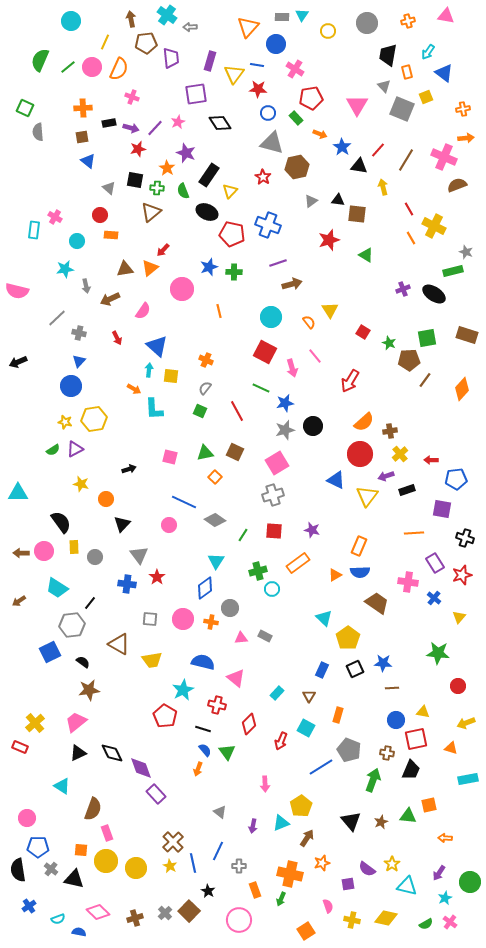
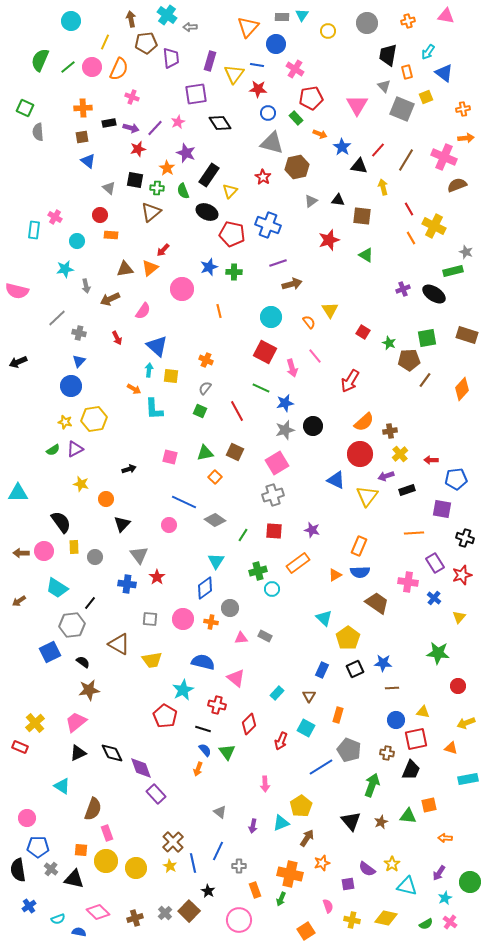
brown square at (357, 214): moved 5 px right, 2 px down
green arrow at (373, 780): moved 1 px left, 5 px down
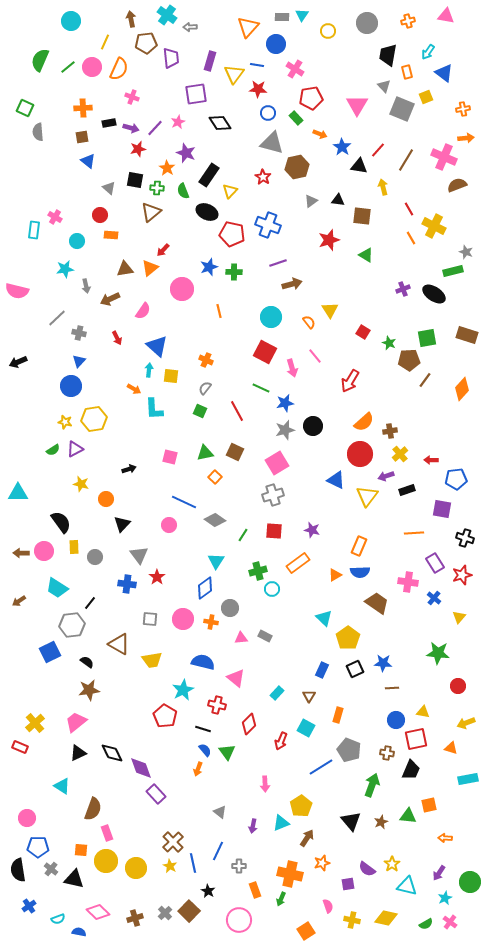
black semicircle at (83, 662): moved 4 px right
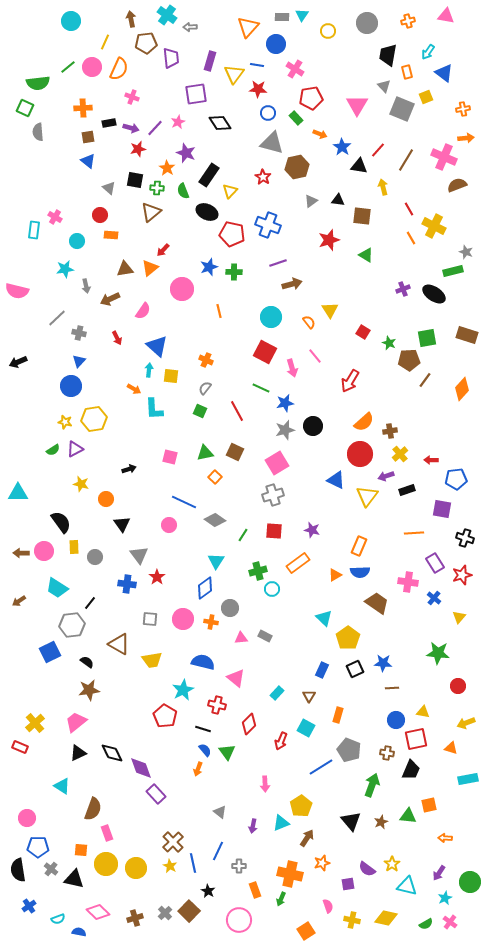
green semicircle at (40, 60): moved 2 px left, 23 px down; rotated 120 degrees counterclockwise
brown square at (82, 137): moved 6 px right
black triangle at (122, 524): rotated 18 degrees counterclockwise
yellow circle at (106, 861): moved 3 px down
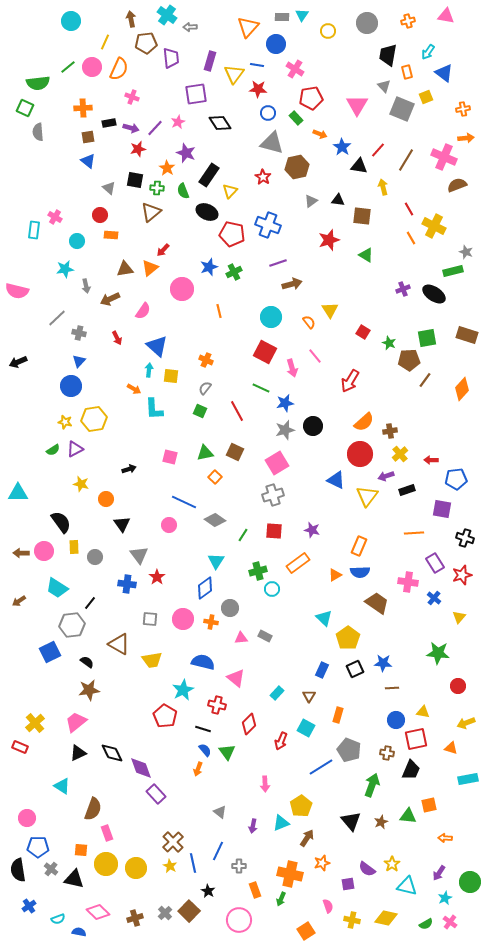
green cross at (234, 272): rotated 28 degrees counterclockwise
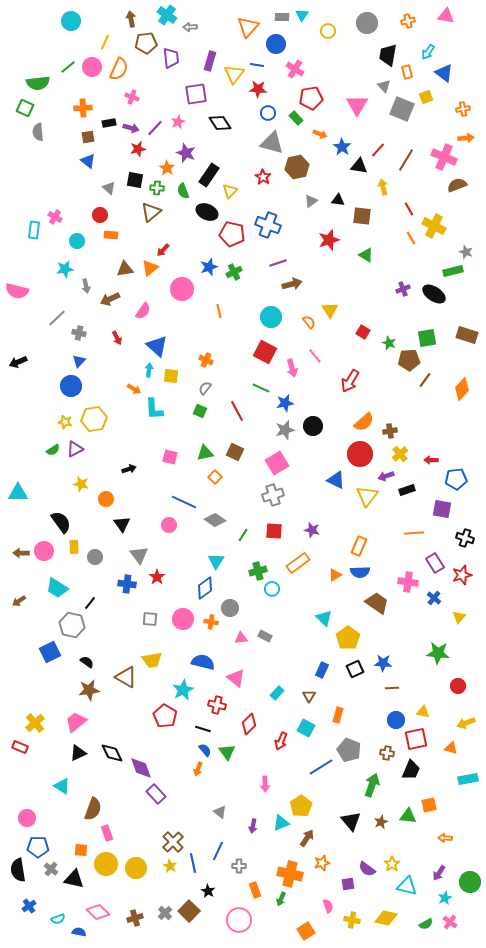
gray hexagon at (72, 625): rotated 20 degrees clockwise
brown triangle at (119, 644): moved 7 px right, 33 px down
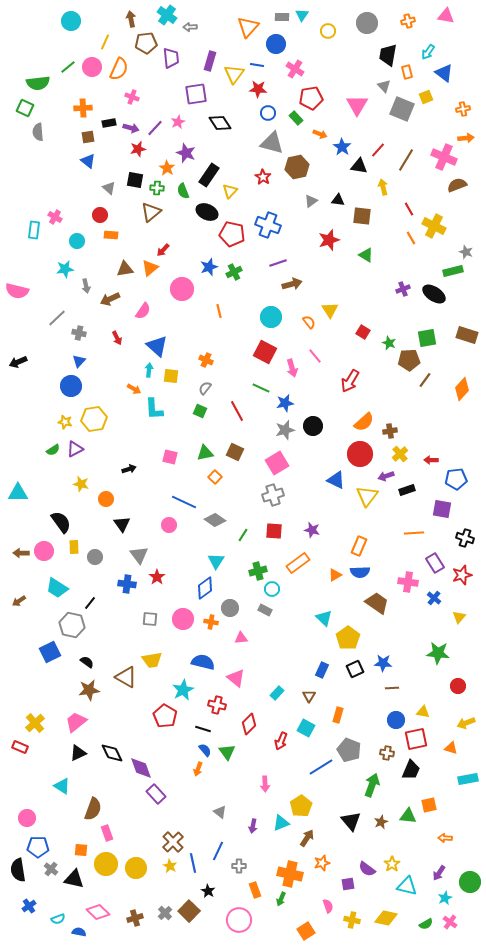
gray rectangle at (265, 636): moved 26 px up
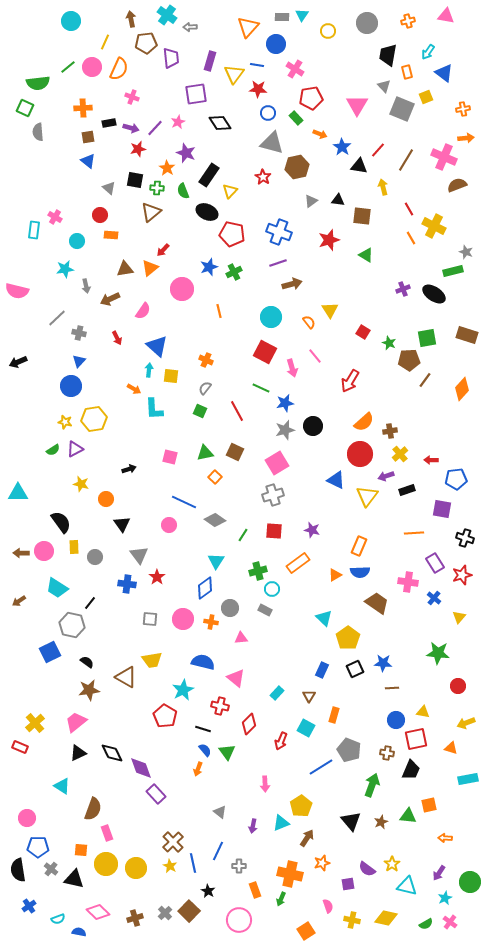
blue cross at (268, 225): moved 11 px right, 7 px down
red cross at (217, 705): moved 3 px right, 1 px down
orange rectangle at (338, 715): moved 4 px left
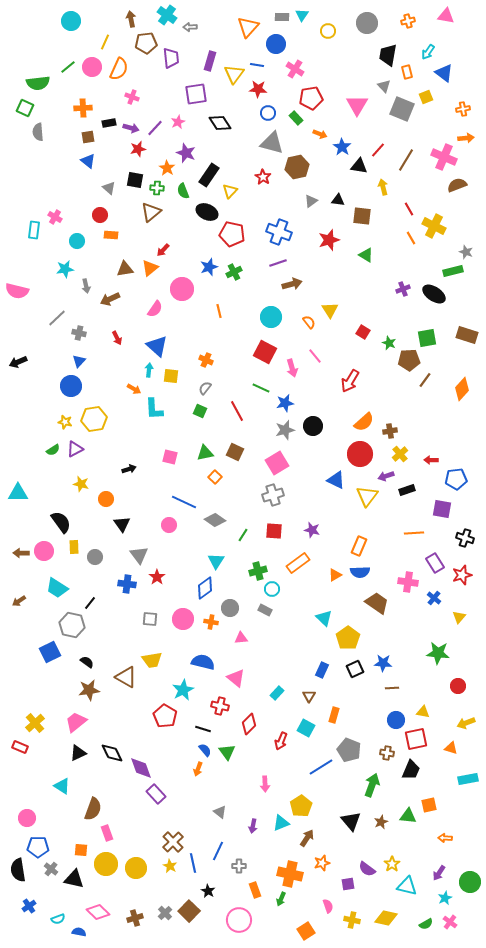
pink semicircle at (143, 311): moved 12 px right, 2 px up
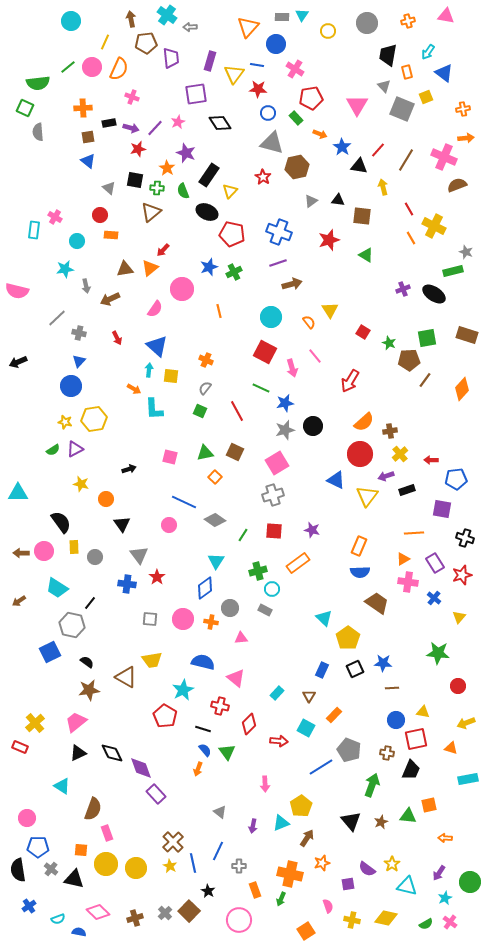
orange triangle at (335, 575): moved 68 px right, 16 px up
orange rectangle at (334, 715): rotated 28 degrees clockwise
red arrow at (281, 741): moved 2 px left; rotated 108 degrees counterclockwise
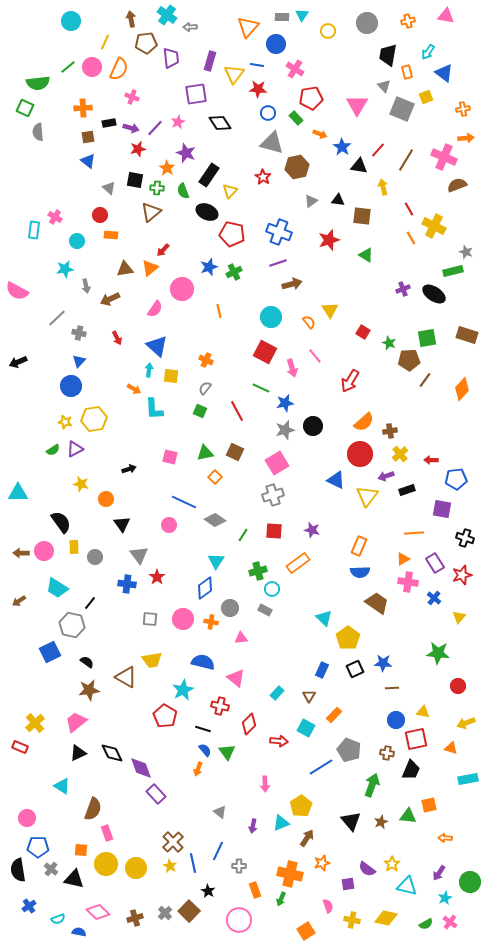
pink semicircle at (17, 291): rotated 15 degrees clockwise
